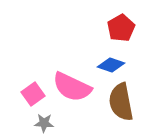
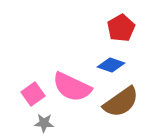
brown semicircle: rotated 114 degrees counterclockwise
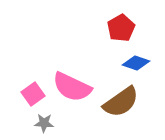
blue diamond: moved 25 px right, 2 px up
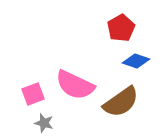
blue diamond: moved 2 px up
pink semicircle: moved 3 px right, 2 px up
pink square: rotated 15 degrees clockwise
gray star: rotated 12 degrees clockwise
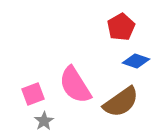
red pentagon: moved 1 px up
pink semicircle: rotated 33 degrees clockwise
gray star: moved 2 px up; rotated 24 degrees clockwise
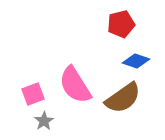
red pentagon: moved 3 px up; rotated 16 degrees clockwise
brown semicircle: moved 2 px right, 4 px up
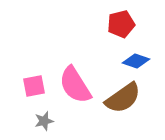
pink square: moved 1 px right, 8 px up; rotated 10 degrees clockwise
gray star: rotated 18 degrees clockwise
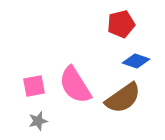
gray star: moved 6 px left
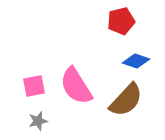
red pentagon: moved 3 px up
pink semicircle: moved 1 px right, 1 px down
brown semicircle: moved 3 px right, 2 px down; rotated 12 degrees counterclockwise
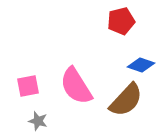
blue diamond: moved 5 px right, 4 px down
pink square: moved 6 px left
gray star: rotated 30 degrees clockwise
